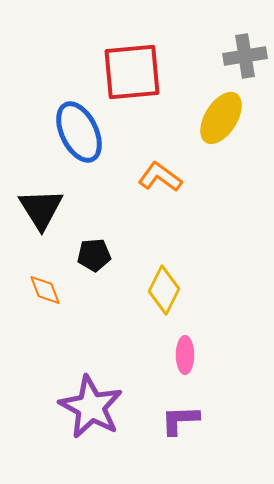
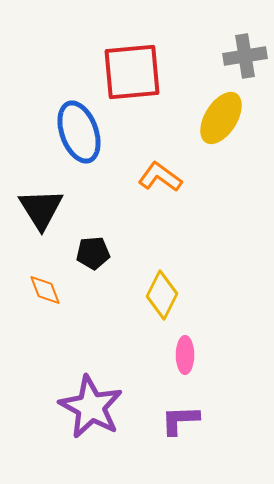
blue ellipse: rotated 6 degrees clockwise
black pentagon: moved 1 px left, 2 px up
yellow diamond: moved 2 px left, 5 px down
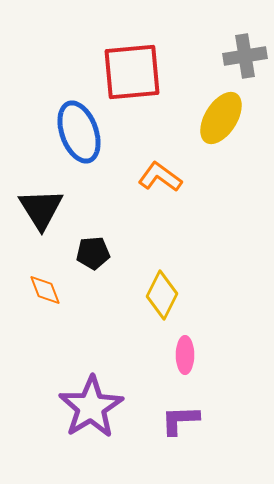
purple star: rotated 12 degrees clockwise
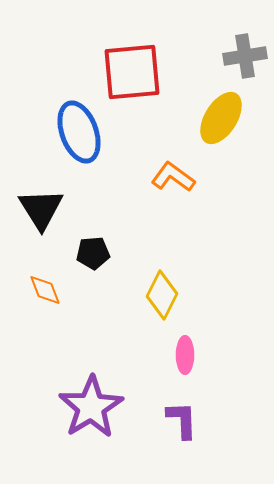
orange L-shape: moved 13 px right
purple L-shape: moved 2 px right; rotated 90 degrees clockwise
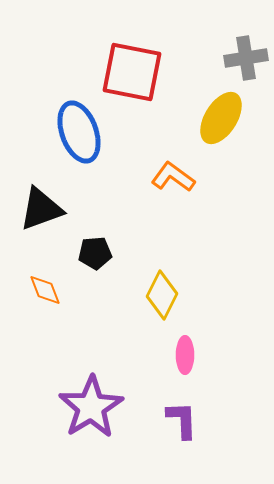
gray cross: moved 1 px right, 2 px down
red square: rotated 16 degrees clockwise
black triangle: rotated 42 degrees clockwise
black pentagon: moved 2 px right
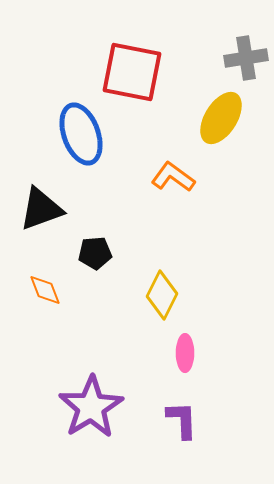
blue ellipse: moved 2 px right, 2 px down
pink ellipse: moved 2 px up
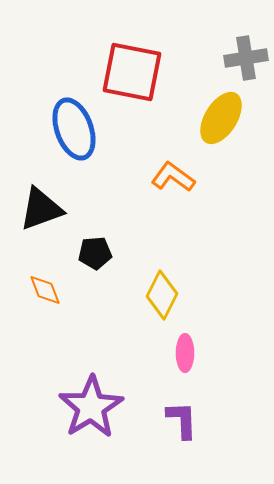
blue ellipse: moved 7 px left, 5 px up
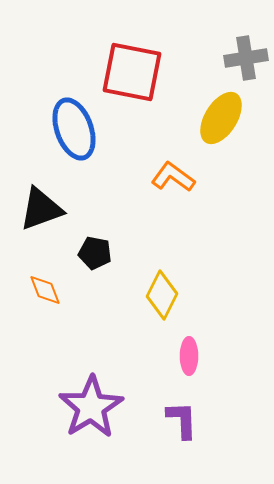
black pentagon: rotated 16 degrees clockwise
pink ellipse: moved 4 px right, 3 px down
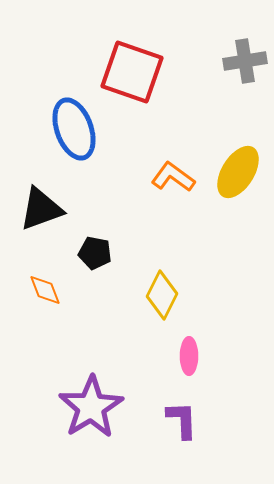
gray cross: moved 1 px left, 3 px down
red square: rotated 8 degrees clockwise
yellow ellipse: moved 17 px right, 54 px down
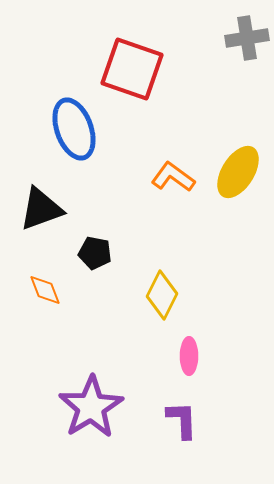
gray cross: moved 2 px right, 23 px up
red square: moved 3 px up
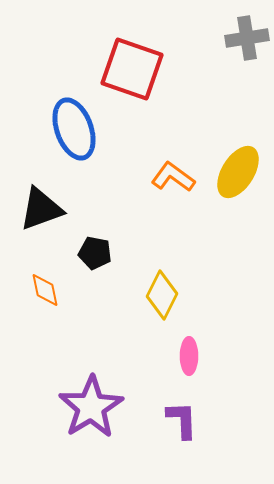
orange diamond: rotated 9 degrees clockwise
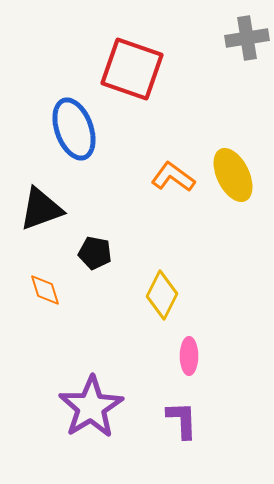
yellow ellipse: moved 5 px left, 3 px down; rotated 58 degrees counterclockwise
orange diamond: rotated 6 degrees counterclockwise
